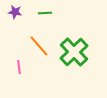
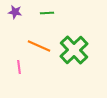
green line: moved 2 px right
orange line: rotated 25 degrees counterclockwise
green cross: moved 2 px up
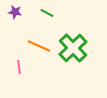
green line: rotated 32 degrees clockwise
green cross: moved 1 px left, 2 px up
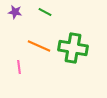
green line: moved 2 px left, 1 px up
green cross: rotated 36 degrees counterclockwise
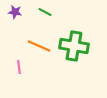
green cross: moved 1 px right, 2 px up
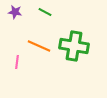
pink line: moved 2 px left, 5 px up; rotated 16 degrees clockwise
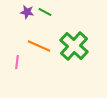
purple star: moved 12 px right
green cross: rotated 32 degrees clockwise
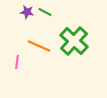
green cross: moved 5 px up
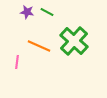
green line: moved 2 px right
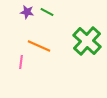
green cross: moved 13 px right
pink line: moved 4 px right
